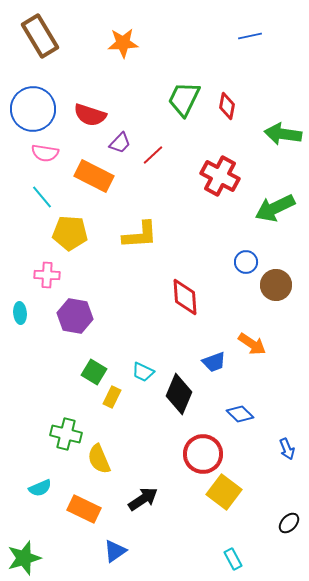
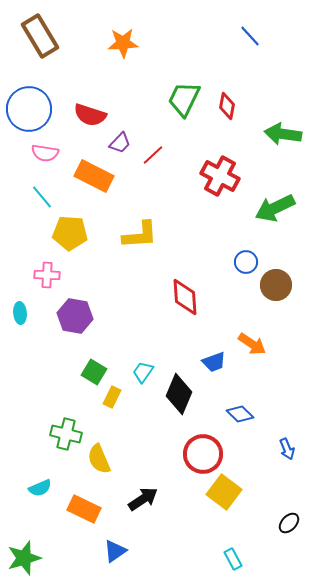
blue line at (250, 36): rotated 60 degrees clockwise
blue circle at (33, 109): moved 4 px left
cyan trapezoid at (143, 372): rotated 100 degrees clockwise
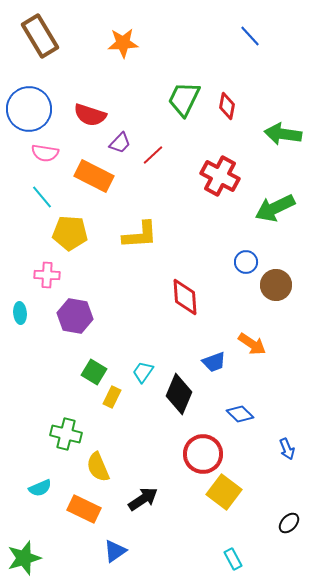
yellow semicircle at (99, 459): moved 1 px left, 8 px down
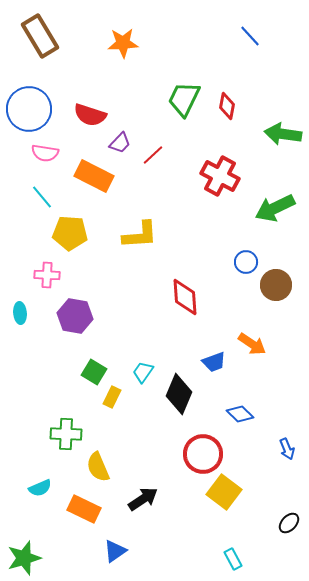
green cross at (66, 434): rotated 12 degrees counterclockwise
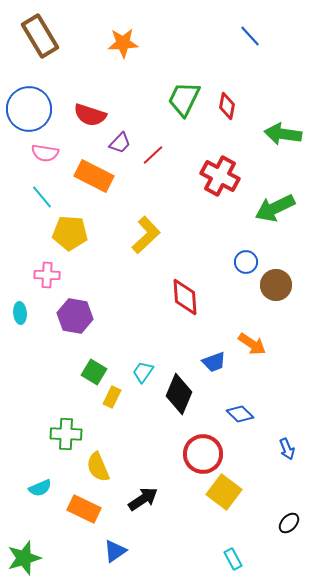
yellow L-shape at (140, 235): moved 6 px right; rotated 39 degrees counterclockwise
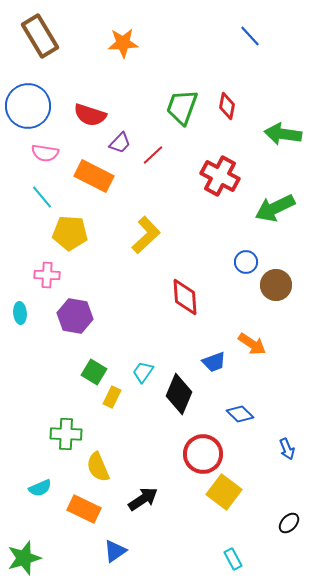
green trapezoid at (184, 99): moved 2 px left, 8 px down; rotated 6 degrees counterclockwise
blue circle at (29, 109): moved 1 px left, 3 px up
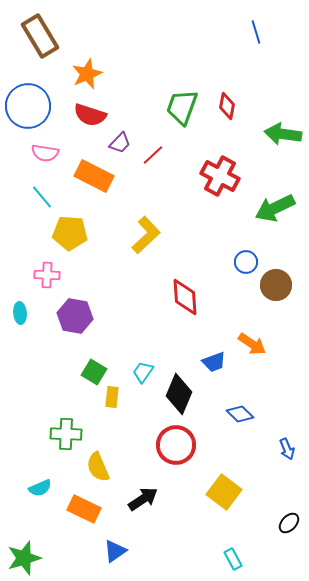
blue line at (250, 36): moved 6 px right, 4 px up; rotated 25 degrees clockwise
orange star at (123, 43): moved 36 px left, 31 px down; rotated 20 degrees counterclockwise
yellow rectangle at (112, 397): rotated 20 degrees counterclockwise
red circle at (203, 454): moved 27 px left, 9 px up
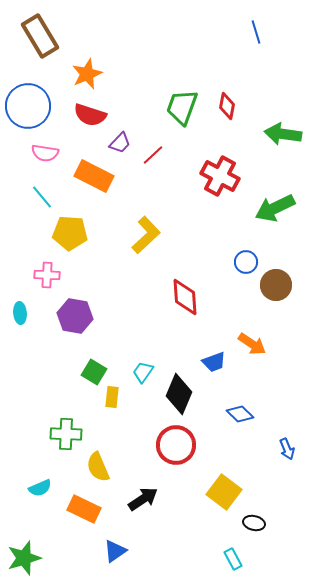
black ellipse at (289, 523): moved 35 px left; rotated 60 degrees clockwise
